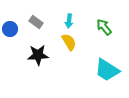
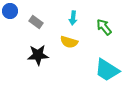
cyan arrow: moved 4 px right, 3 px up
blue circle: moved 18 px up
yellow semicircle: rotated 138 degrees clockwise
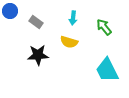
cyan trapezoid: rotated 32 degrees clockwise
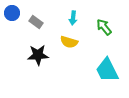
blue circle: moved 2 px right, 2 px down
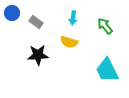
green arrow: moved 1 px right, 1 px up
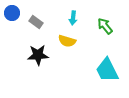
yellow semicircle: moved 2 px left, 1 px up
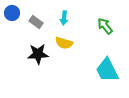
cyan arrow: moved 9 px left
yellow semicircle: moved 3 px left, 2 px down
black star: moved 1 px up
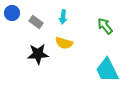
cyan arrow: moved 1 px left, 1 px up
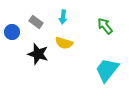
blue circle: moved 19 px down
black star: rotated 20 degrees clockwise
cyan trapezoid: rotated 64 degrees clockwise
